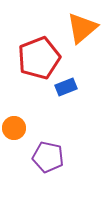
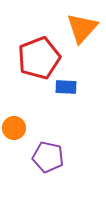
orange triangle: rotated 8 degrees counterclockwise
blue rectangle: rotated 25 degrees clockwise
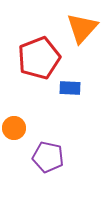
blue rectangle: moved 4 px right, 1 px down
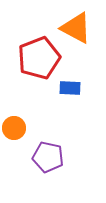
orange triangle: moved 6 px left; rotated 44 degrees counterclockwise
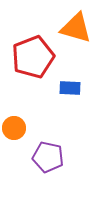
orange triangle: rotated 12 degrees counterclockwise
red pentagon: moved 6 px left, 1 px up
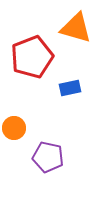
red pentagon: moved 1 px left
blue rectangle: rotated 15 degrees counterclockwise
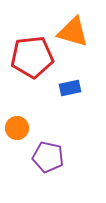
orange triangle: moved 3 px left, 4 px down
red pentagon: rotated 15 degrees clockwise
orange circle: moved 3 px right
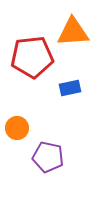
orange triangle: rotated 20 degrees counterclockwise
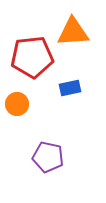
orange circle: moved 24 px up
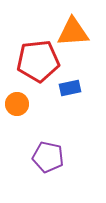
red pentagon: moved 6 px right, 4 px down
